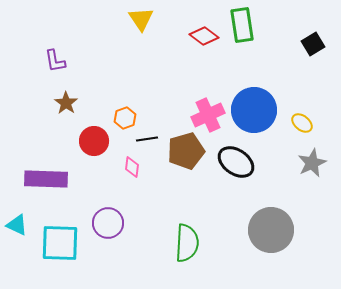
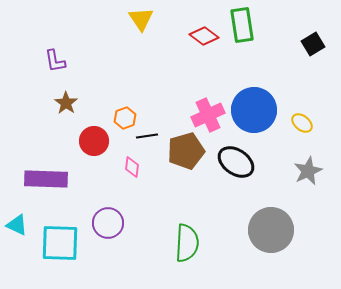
black line: moved 3 px up
gray star: moved 4 px left, 8 px down
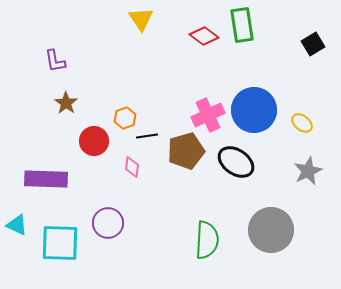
green semicircle: moved 20 px right, 3 px up
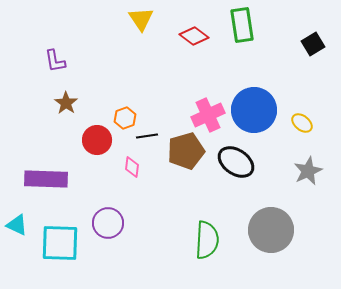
red diamond: moved 10 px left
red circle: moved 3 px right, 1 px up
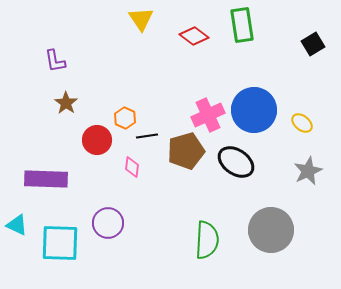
orange hexagon: rotated 15 degrees counterclockwise
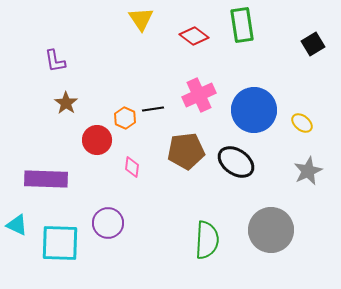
pink cross: moved 9 px left, 20 px up
black line: moved 6 px right, 27 px up
brown pentagon: rotated 9 degrees clockwise
